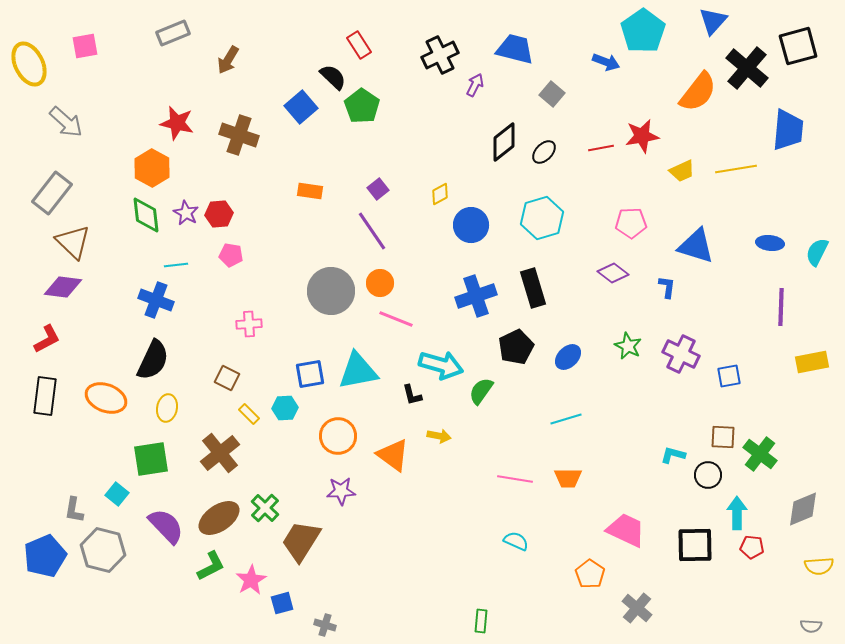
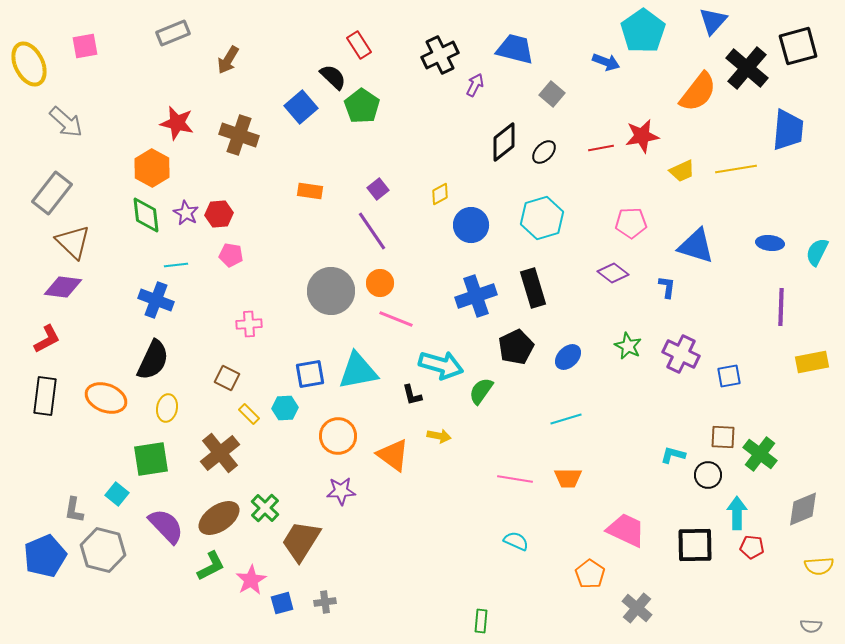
gray cross at (325, 625): moved 23 px up; rotated 25 degrees counterclockwise
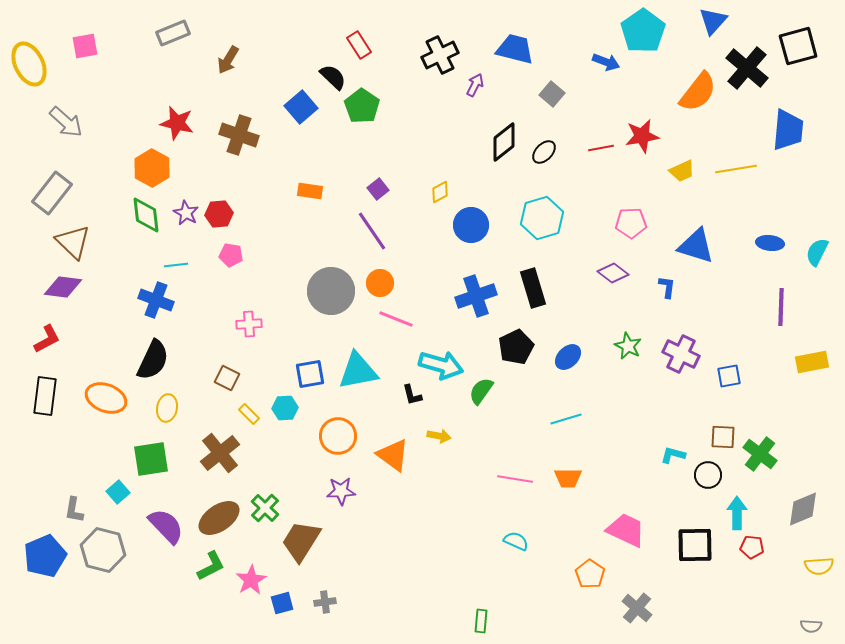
yellow diamond at (440, 194): moved 2 px up
cyan square at (117, 494): moved 1 px right, 2 px up; rotated 10 degrees clockwise
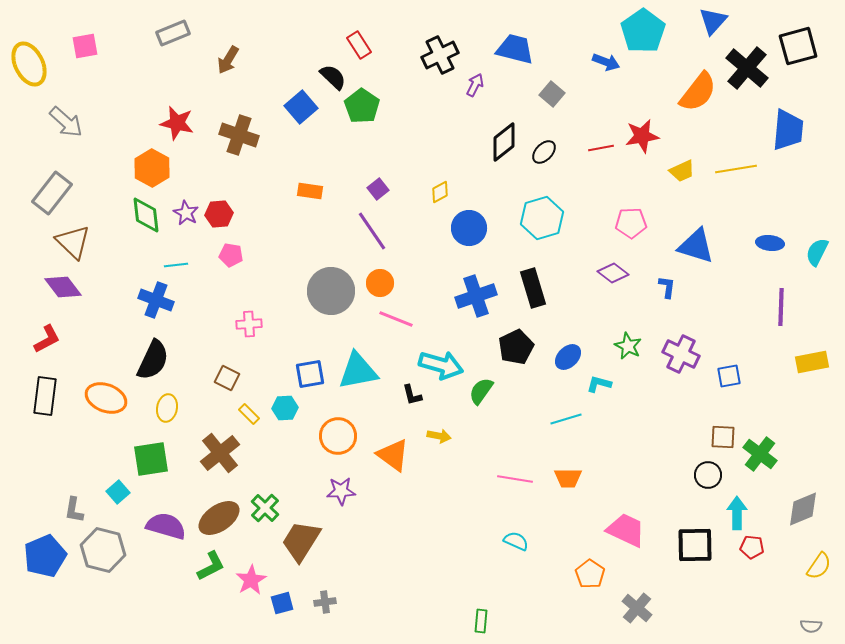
blue circle at (471, 225): moved 2 px left, 3 px down
purple diamond at (63, 287): rotated 45 degrees clockwise
cyan L-shape at (673, 455): moved 74 px left, 71 px up
purple semicircle at (166, 526): rotated 30 degrees counterclockwise
yellow semicircle at (819, 566): rotated 52 degrees counterclockwise
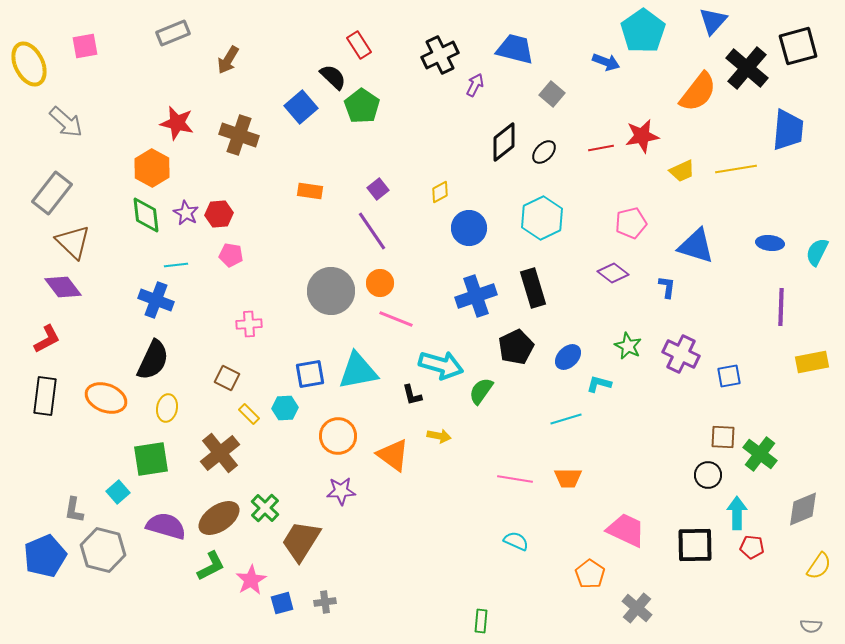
cyan hexagon at (542, 218): rotated 9 degrees counterclockwise
pink pentagon at (631, 223): rotated 12 degrees counterclockwise
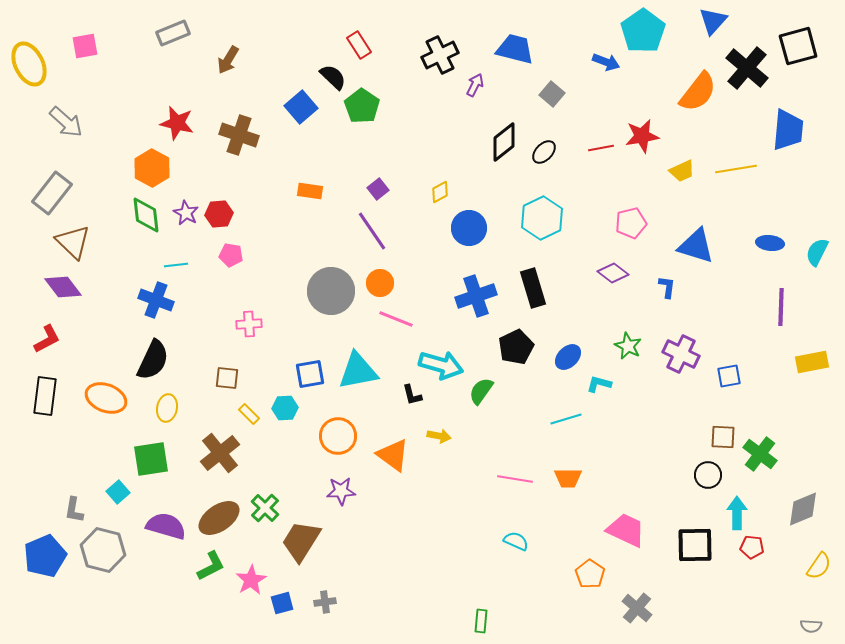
brown square at (227, 378): rotated 20 degrees counterclockwise
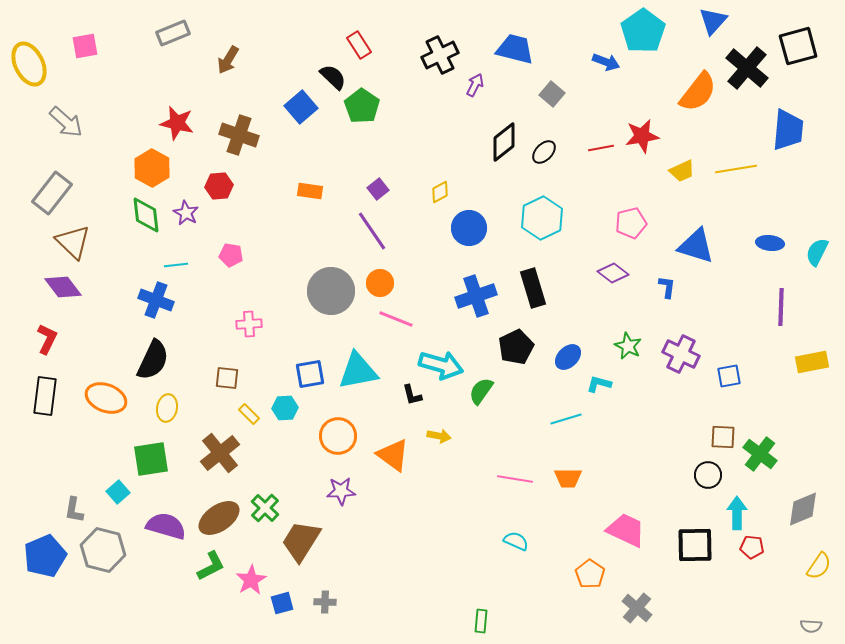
red hexagon at (219, 214): moved 28 px up
red L-shape at (47, 339): rotated 36 degrees counterclockwise
gray cross at (325, 602): rotated 10 degrees clockwise
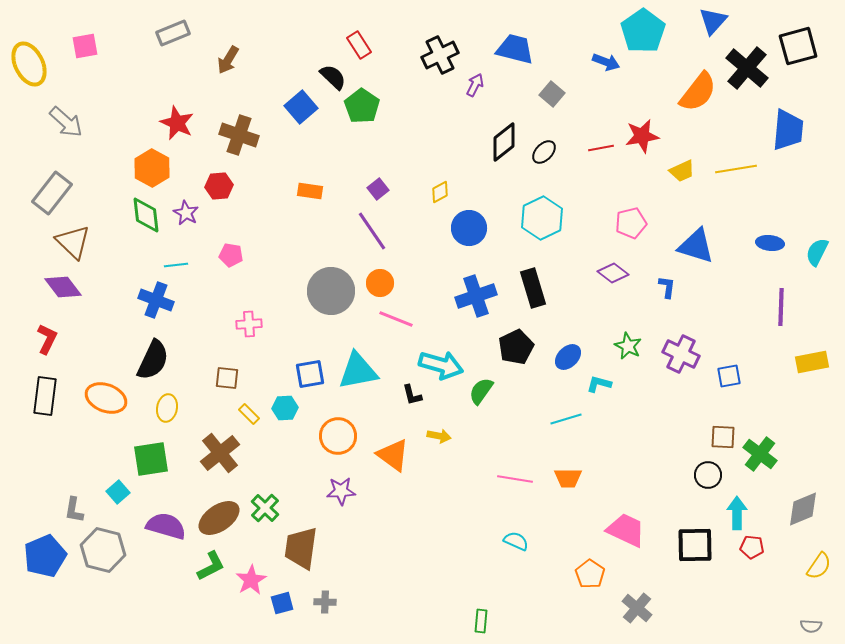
red star at (177, 123): rotated 12 degrees clockwise
brown trapezoid at (301, 541): moved 7 px down; rotated 24 degrees counterclockwise
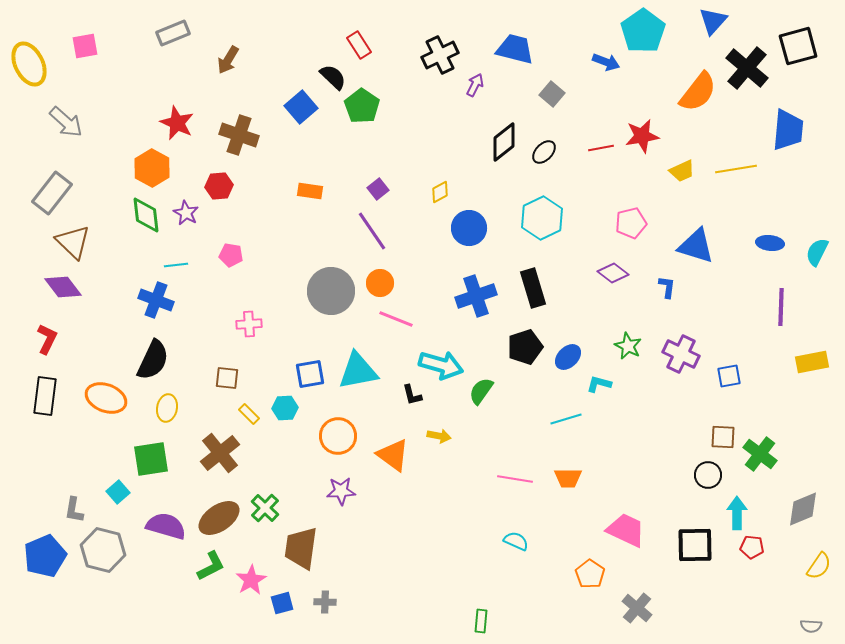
black pentagon at (516, 347): moved 9 px right; rotated 8 degrees clockwise
